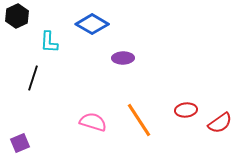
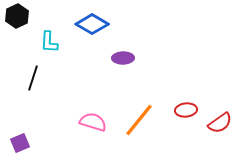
orange line: rotated 72 degrees clockwise
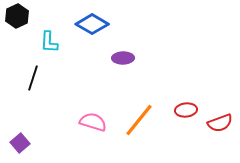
red semicircle: rotated 15 degrees clockwise
purple square: rotated 18 degrees counterclockwise
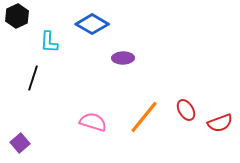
red ellipse: rotated 65 degrees clockwise
orange line: moved 5 px right, 3 px up
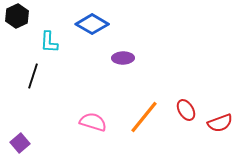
black line: moved 2 px up
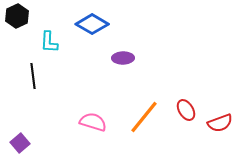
black line: rotated 25 degrees counterclockwise
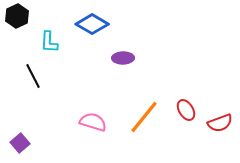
black line: rotated 20 degrees counterclockwise
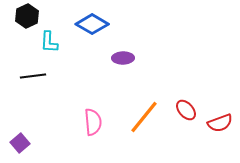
black hexagon: moved 10 px right
black line: rotated 70 degrees counterclockwise
red ellipse: rotated 10 degrees counterclockwise
pink semicircle: rotated 68 degrees clockwise
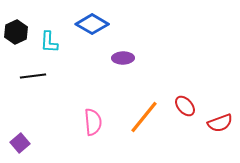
black hexagon: moved 11 px left, 16 px down
red ellipse: moved 1 px left, 4 px up
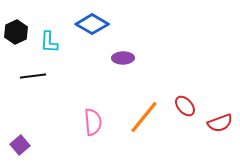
purple square: moved 2 px down
